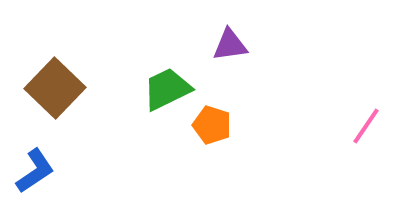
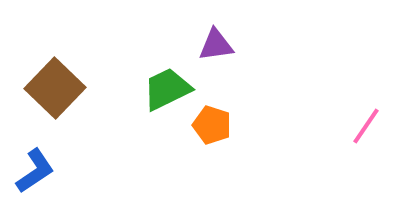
purple triangle: moved 14 px left
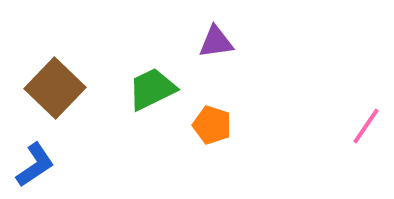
purple triangle: moved 3 px up
green trapezoid: moved 15 px left
blue L-shape: moved 6 px up
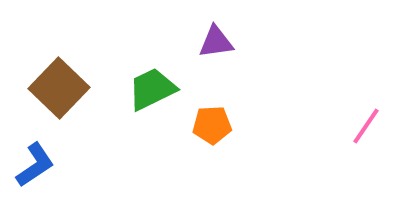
brown square: moved 4 px right
orange pentagon: rotated 21 degrees counterclockwise
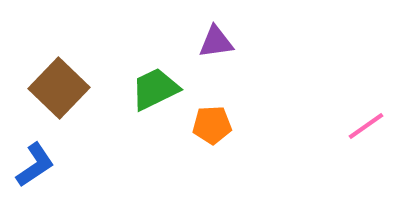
green trapezoid: moved 3 px right
pink line: rotated 21 degrees clockwise
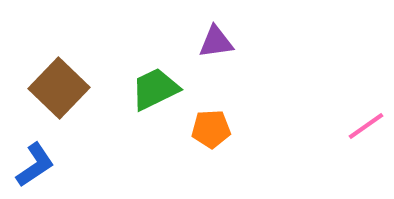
orange pentagon: moved 1 px left, 4 px down
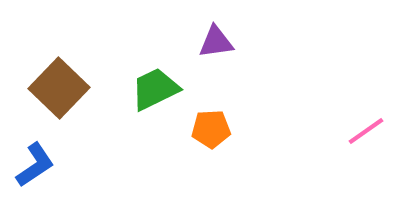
pink line: moved 5 px down
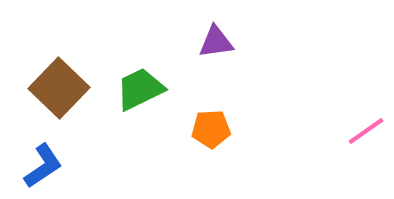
green trapezoid: moved 15 px left
blue L-shape: moved 8 px right, 1 px down
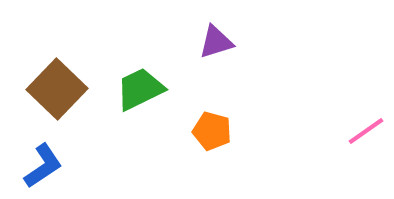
purple triangle: rotated 9 degrees counterclockwise
brown square: moved 2 px left, 1 px down
orange pentagon: moved 1 px right, 2 px down; rotated 18 degrees clockwise
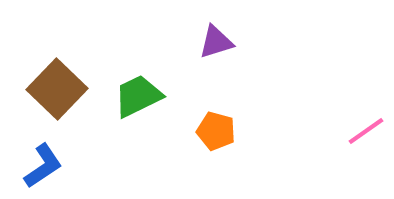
green trapezoid: moved 2 px left, 7 px down
orange pentagon: moved 4 px right
